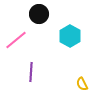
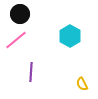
black circle: moved 19 px left
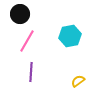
cyan hexagon: rotated 20 degrees clockwise
pink line: moved 11 px right, 1 px down; rotated 20 degrees counterclockwise
yellow semicircle: moved 4 px left, 3 px up; rotated 80 degrees clockwise
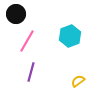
black circle: moved 4 px left
cyan hexagon: rotated 10 degrees counterclockwise
purple line: rotated 12 degrees clockwise
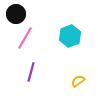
pink line: moved 2 px left, 3 px up
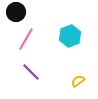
black circle: moved 2 px up
pink line: moved 1 px right, 1 px down
purple line: rotated 60 degrees counterclockwise
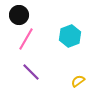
black circle: moved 3 px right, 3 px down
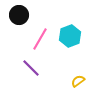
pink line: moved 14 px right
purple line: moved 4 px up
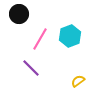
black circle: moved 1 px up
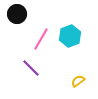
black circle: moved 2 px left
pink line: moved 1 px right
